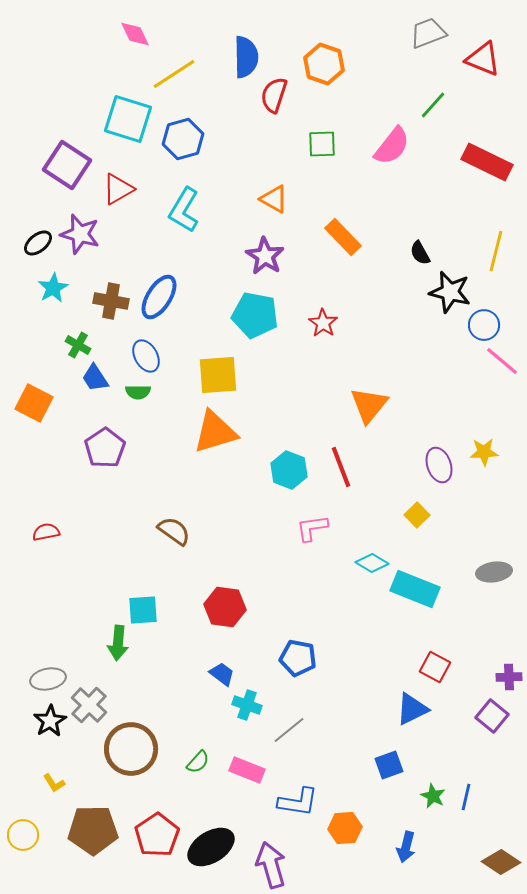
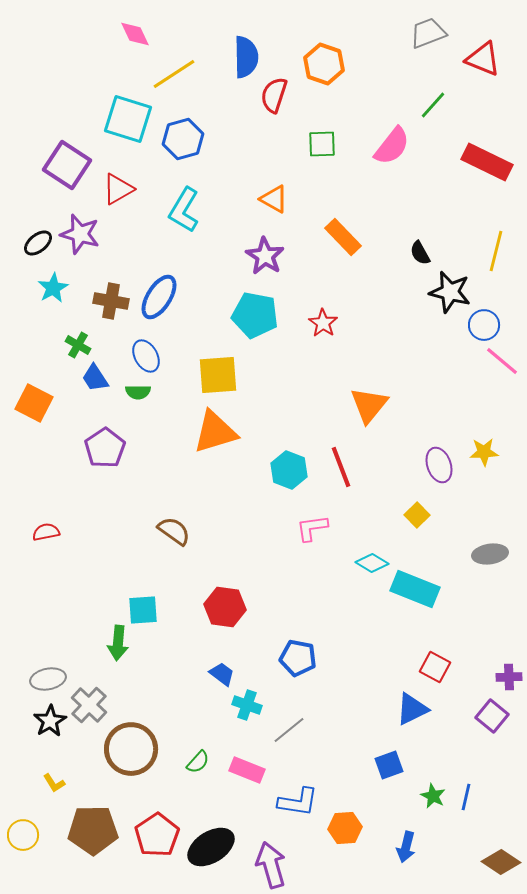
gray ellipse at (494, 572): moved 4 px left, 18 px up
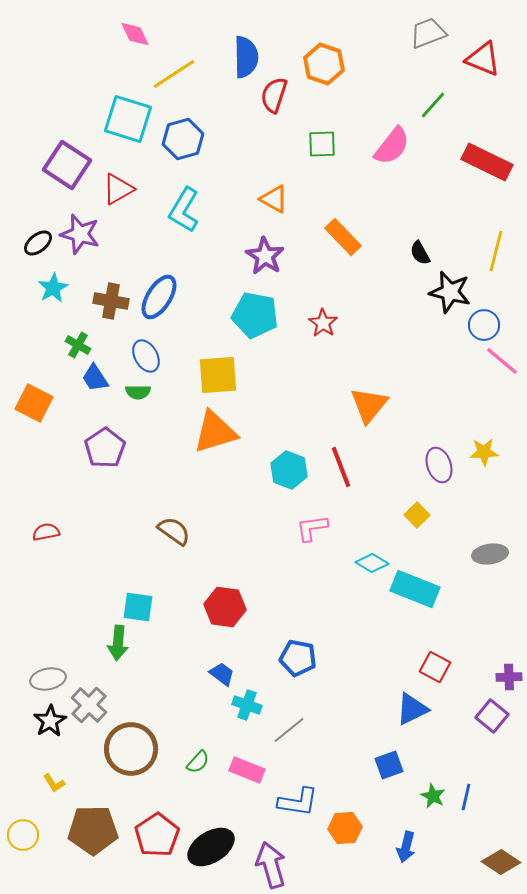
cyan square at (143, 610): moved 5 px left, 3 px up; rotated 12 degrees clockwise
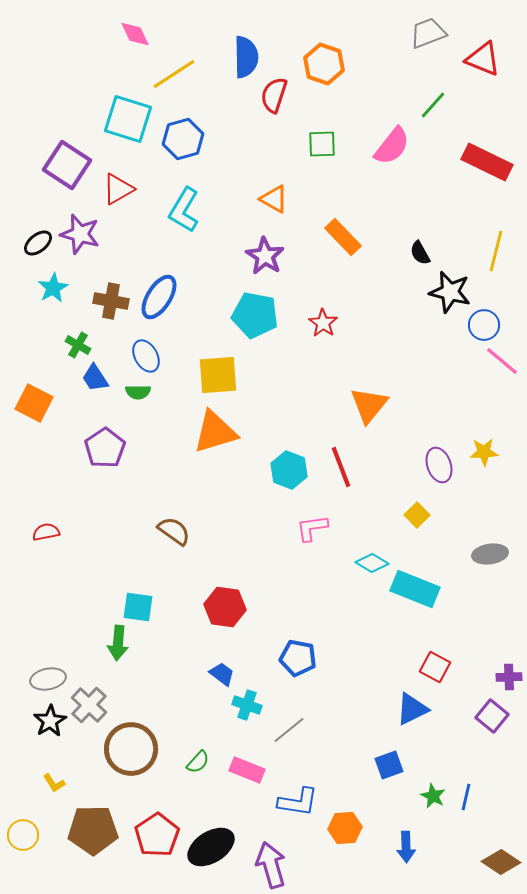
blue arrow at (406, 847): rotated 16 degrees counterclockwise
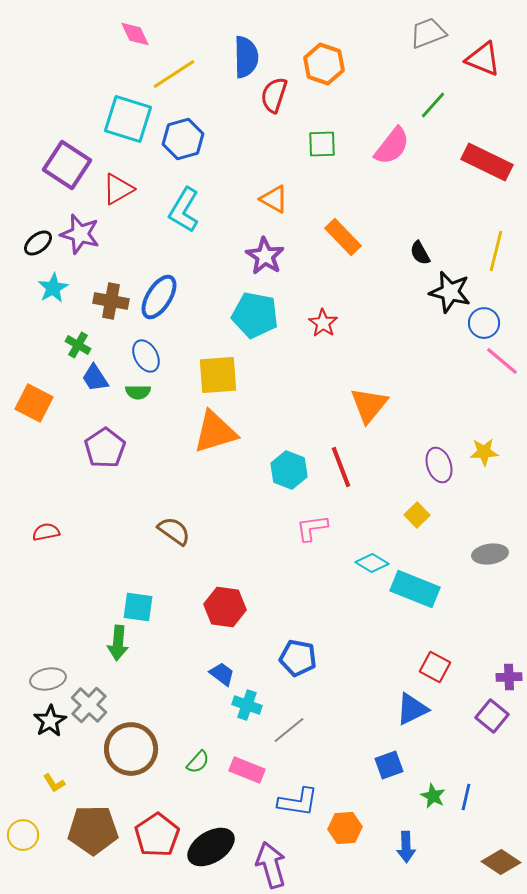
blue circle at (484, 325): moved 2 px up
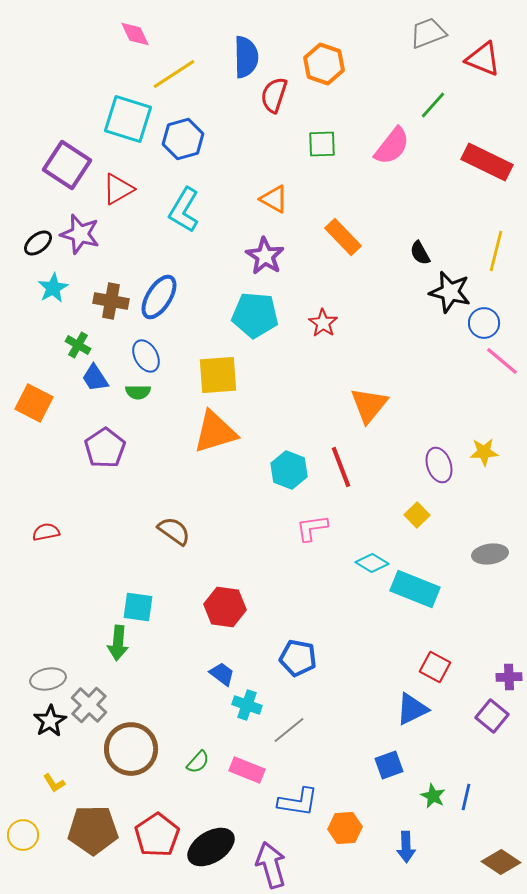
cyan pentagon at (255, 315): rotated 6 degrees counterclockwise
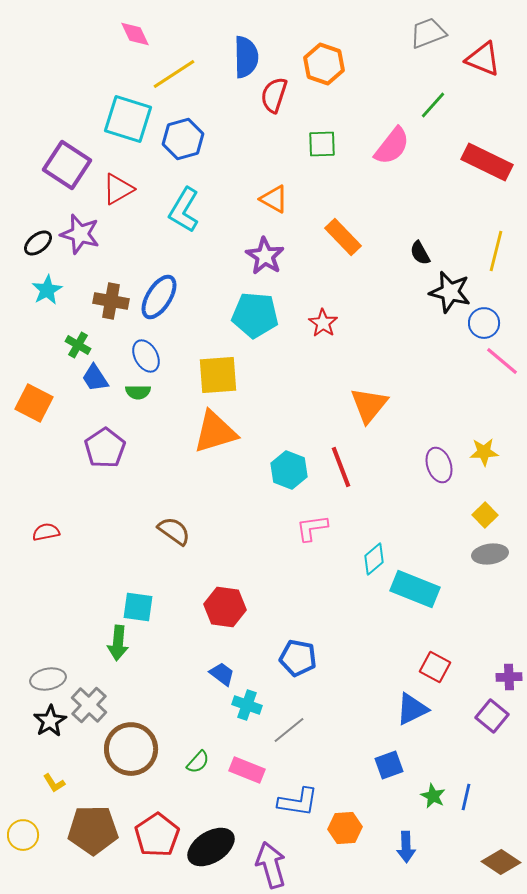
cyan star at (53, 288): moved 6 px left, 2 px down
yellow square at (417, 515): moved 68 px right
cyan diamond at (372, 563): moved 2 px right, 4 px up; rotated 72 degrees counterclockwise
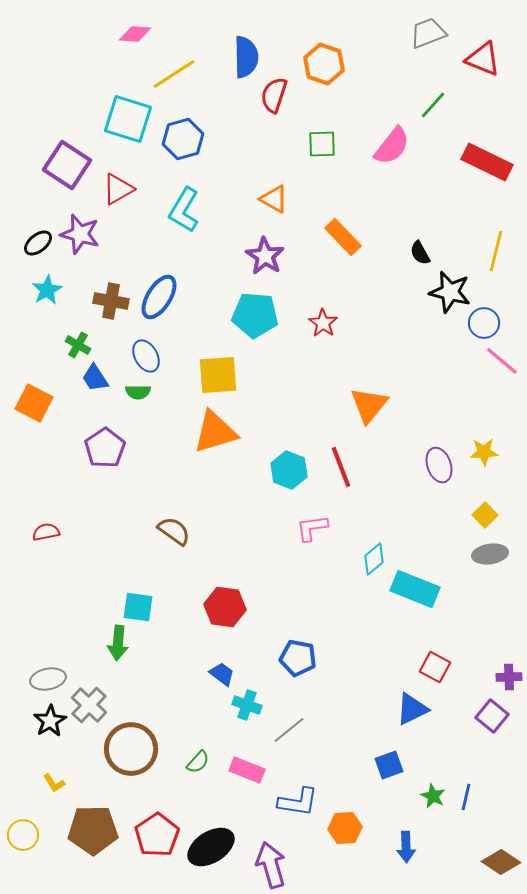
pink diamond at (135, 34): rotated 60 degrees counterclockwise
